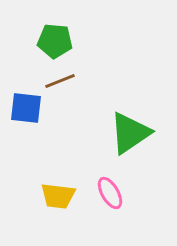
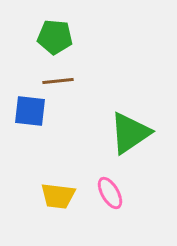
green pentagon: moved 4 px up
brown line: moved 2 px left; rotated 16 degrees clockwise
blue square: moved 4 px right, 3 px down
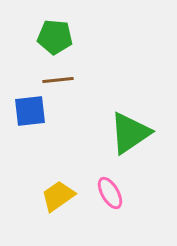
brown line: moved 1 px up
blue square: rotated 12 degrees counterclockwise
yellow trapezoid: rotated 138 degrees clockwise
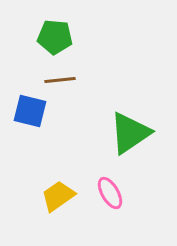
brown line: moved 2 px right
blue square: rotated 20 degrees clockwise
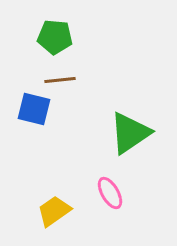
blue square: moved 4 px right, 2 px up
yellow trapezoid: moved 4 px left, 15 px down
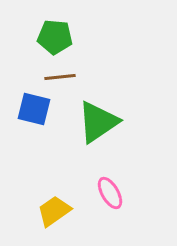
brown line: moved 3 px up
green triangle: moved 32 px left, 11 px up
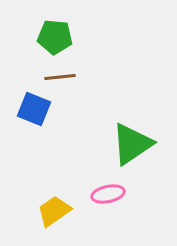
blue square: rotated 8 degrees clockwise
green triangle: moved 34 px right, 22 px down
pink ellipse: moved 2 px left, 1 px down; rotated 72 degrees counterclockwise
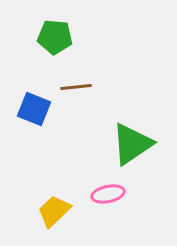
brown line: moved 16 px right, 10 px down
yellow trapezoid: rotated 9 degrees counterclockwise
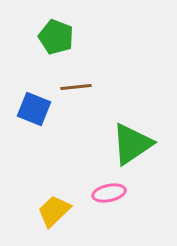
green pentagon: moved 1 px right; rotated 16 degrees clockwise
pink ellipse: moved 1 px right, 1 px up
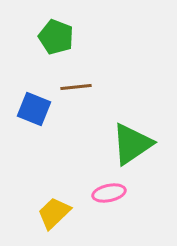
yellow trapezoid: moved 2 px down
